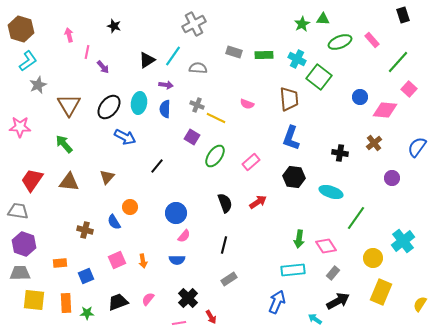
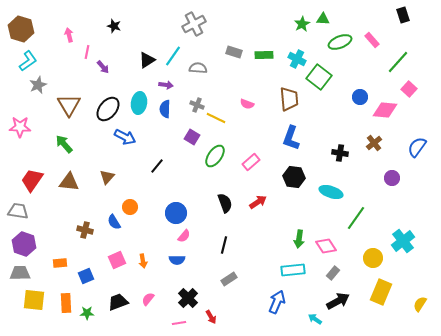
black ellipse at (109, 107): moved 1 px left, 2 px down
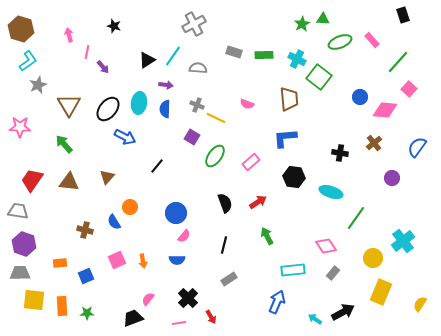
blue L-shape at (291, 138): moved 6 px left; rotated 65 degrees clockwise
green arrow at (299, 239): moved 32 px left, 3 px up; rotated 144 degrees clockwise
black arrow at (338, 301): moved 5 px right, 11 px down
black trapezoid at (118, 302): moved 15 px right, 16 px down
orange rectangle at (66, 303): moved 4 px left, 3 px down
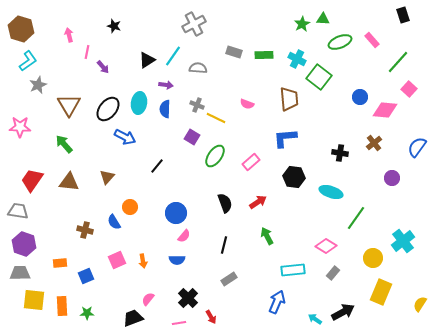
pink diamond at (326, 246): rotated 25 degrees counterclockwise
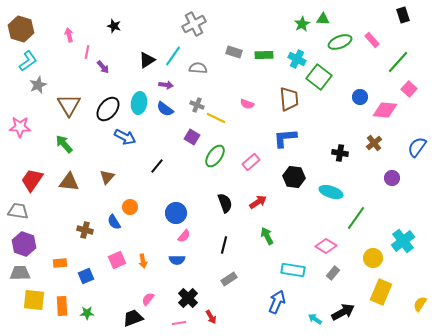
blue semicircle at (165, 109): rotated 54 degrees counterclockwise
cyan rectangle at (293, 270): rotated 15 degrees clockwise
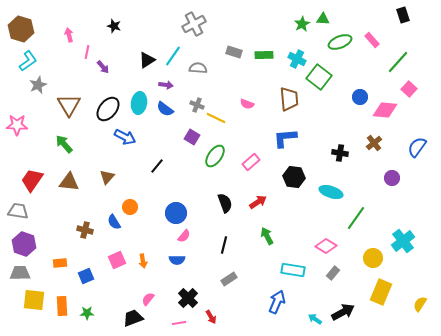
pink star at (20, 127): moved 3 px left, 2 px up
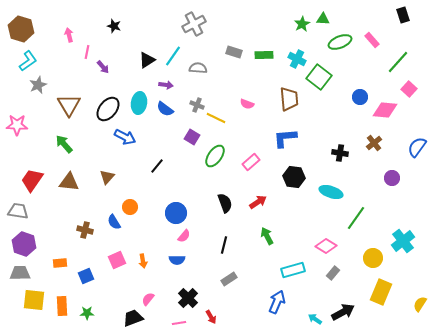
cyan rectangle at (293, 270): rotated 25 degrees counterclockwise
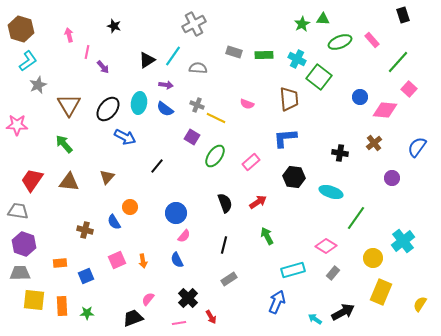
blue semicircle at (177, 260): rotated 63 degrees clockwise
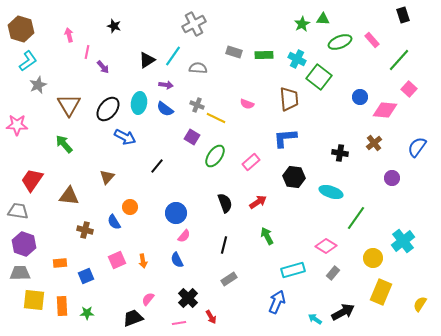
green line at (398, 62): moved 1 px right, 2 px up
brown triangle at (69, 182): moved 14 px down
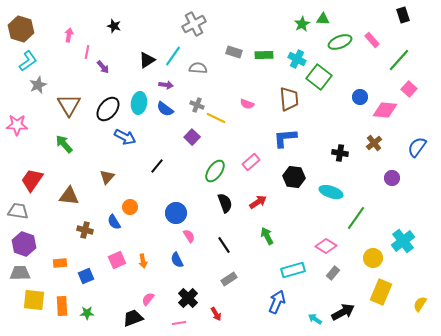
pink arrow at (69, 35): rotated 24 degrees clockwise
purple square at (192, 137): rotated 14 degrees clockwise
green ellipse at (215, 156): moved 15 px down
pink semicircle at (184, 236): moved 5 px right; rotated 72 degrees counterclockwise
black line at (224, 245): rotated 48 degrees counterclockwise
red arrow at (211, 317): moved 5 px right, 3 px up
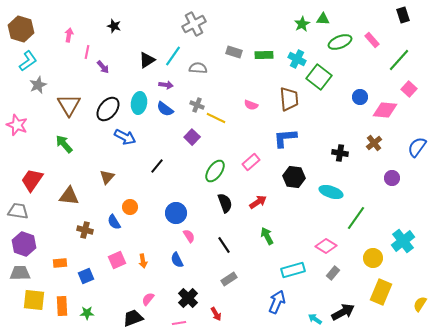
pink semicircle at (247, 104): moved 4 px right, 1 px down
pink star at (17, 125): rotated 20 degrees clockwise
